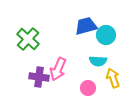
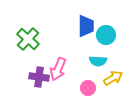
blue trapezoid: rotated 105 degrees clockwise
yellow arrow: rotated 78 degrees clockwise
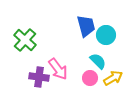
blue trapezoid: rotated 15 degrees counterclockwise
green cross: moved 3 px left, 1 px down
cyan semicircle: rotated 138 degrees counterclockwise
pink arrow: rotated 60 degrees counterclockwise
pink circle: moved 2 px right, 10 px up
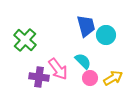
cyan semicircle: moved 15 px left
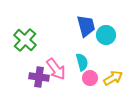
cyan semicircle: moved 1 px left, 1 px down; rotated 30 degrees clockwise
pink arrow: moved 2 px left
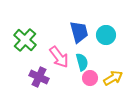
blue trapezoid: moved 7 px left, 6 px down
pink arrow: moved 3 px right, 12 px up
purple cross: rotated 18 degrees clockwise
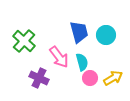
green cross: moved 1 px left, 1 px down
purple cross: moved 1 px down
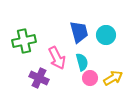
green cross: rotated 35 degrees clockwise
pink arrow: moved 2 px left, 1 px down; rotated 10 degrees clockwise
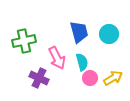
cyan circle: moved 3 px right, 1 px up
